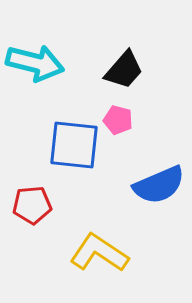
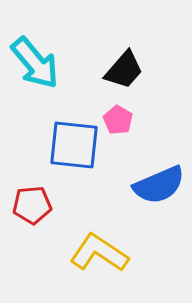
cyan arrow: rotated 36 degrees clockwise
pink pentagon: rotated 16 degrees clockwise
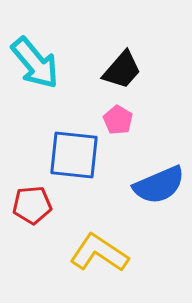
black trapezoid: moved 2 px left
blue square: moved 10 px down
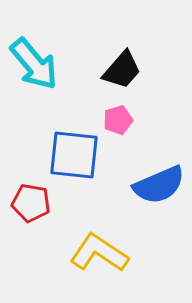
cyan arrow: moved 1 px left, 1 px down
pink pentagon: rotated 24 degrees clockwise
red pentagon: moved 1 px left, 2 px up; rotated 15 degrees clockwise
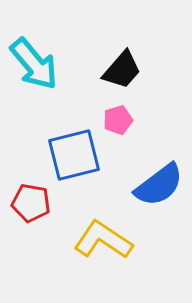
blue square: rotated 20 degrees counterclockwise
blue semicircle: rotated 14 degrees counterclockwise
yellow L-shape: moved 4 px right, 13 px up
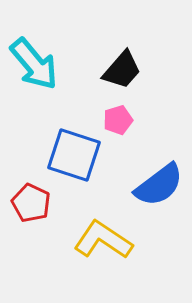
blue square: rotated 32 degrees clockwise
red pentagon: rotated 15 degrees clockwise
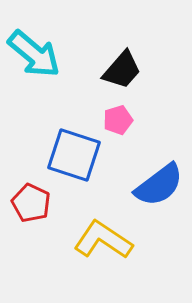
cyan arrow: moved 10 px up; rotated 10 degrees counterclockwise
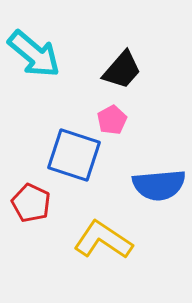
pink pentagon: moved 6 px left; rotated 12 degrees counterclockwise
blue semicircle: rotated 32 degrees clockwise
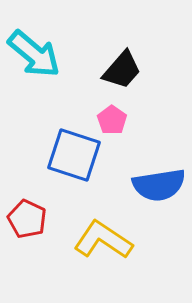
pink pentagon: rotated 8 degrees counterclockwise
blue semicircle: rotated 4 degrees counterclockwise
red pentagon: moved 4 px left, 16 px down
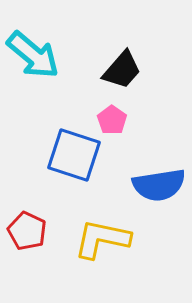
cyan arrow: moved 1 px left, 1 px down
red pentagon: moved 12 px down
yellow L-shape: moved 1 px left, 1 px up; rotated 22 degrees counterclockwise
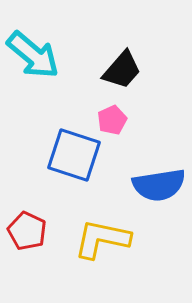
pink pentagon: rotated 12 degrees clockwise
